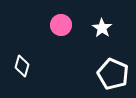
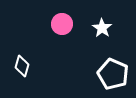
pink circle: moved 1 px right, 1 px up
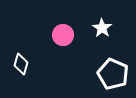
pink circle: moved 1 px right, 11 px down
white diamond: moved 1 px left, 2 px up
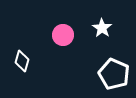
white diamond: moved 1 px right, 3 px up
white pentagon: moved 1 px right
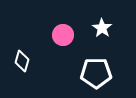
white pentagon: moved 18 px left, 1 px up; rotated 24 degrees counterclockwise
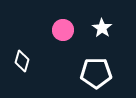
pink circle: moved 5 px up
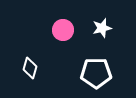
white star: rotated 24 degrees clockwise
white diamond: moved 8 px right, 7 px down
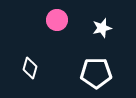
pink circle: moved 6 px left, 10 px up
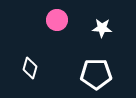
white star: rotated 18 degrees clockwise
white pentagon: moved 1 px down
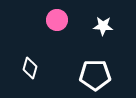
white star: moved 1 px right, 2 px up
white pentagon: moved 1 px left, 1 px down
